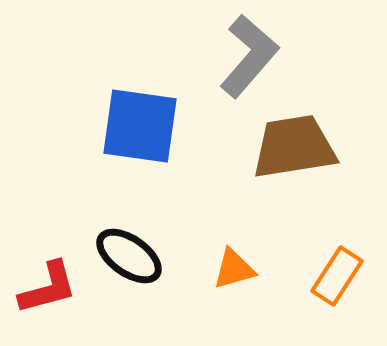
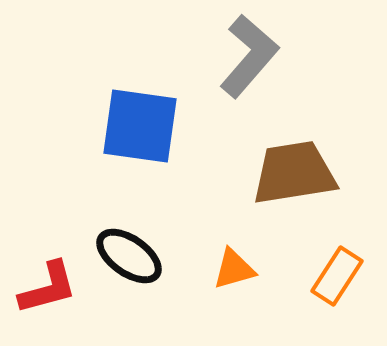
brown trapezoid: moved 26 px down
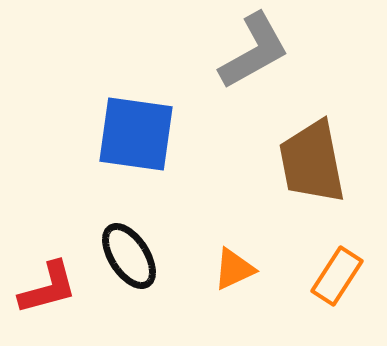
gray L-shape: moved 5 px right, 5 px up; rotated 20 degrees clockwise
blue square: moved 4 px left, 8 px down
brown trapezoid: moved 18 px right, 11 px up; rotated 92 degrees counterclockwise
black ellipse: rotated 22 degrees clockwise
orange triangle: rotated 9 degrees counterclockwise
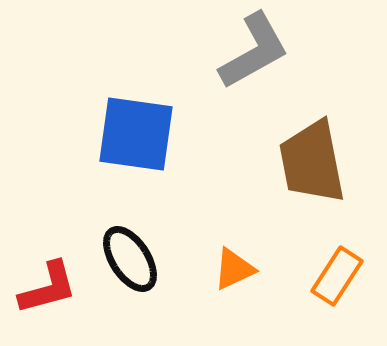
black ellipse: moved 1 px right, 3 px down
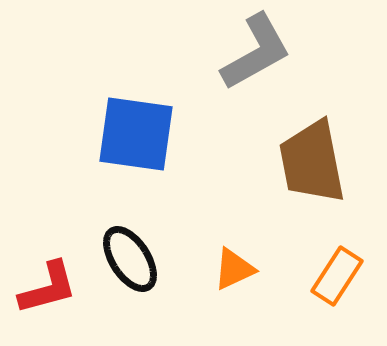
gray L-shape: moved 2 px right, 1 px down
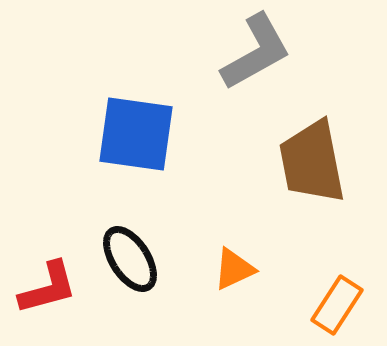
orange rectangle: moved 29 px down
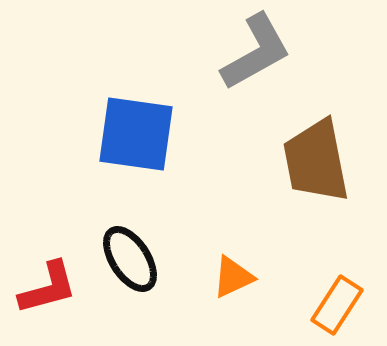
brown trapezoid: moved 4 px right, 1 px up
orange triangle: moved 1 px left, 8 px down
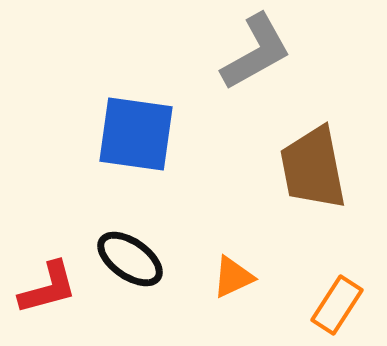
brown trapezoid: moved 3 px left, 7 px down
black ellipse: rotated 22 degrees counterclockwise
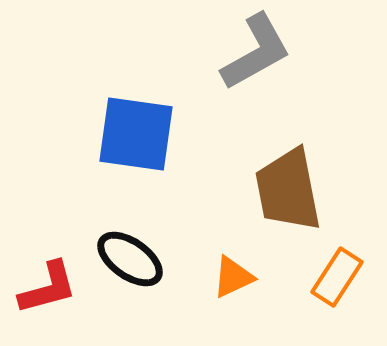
brown trapezoid: moved 25 px left, 22 px down
orange rectangle: moved 28 px up
